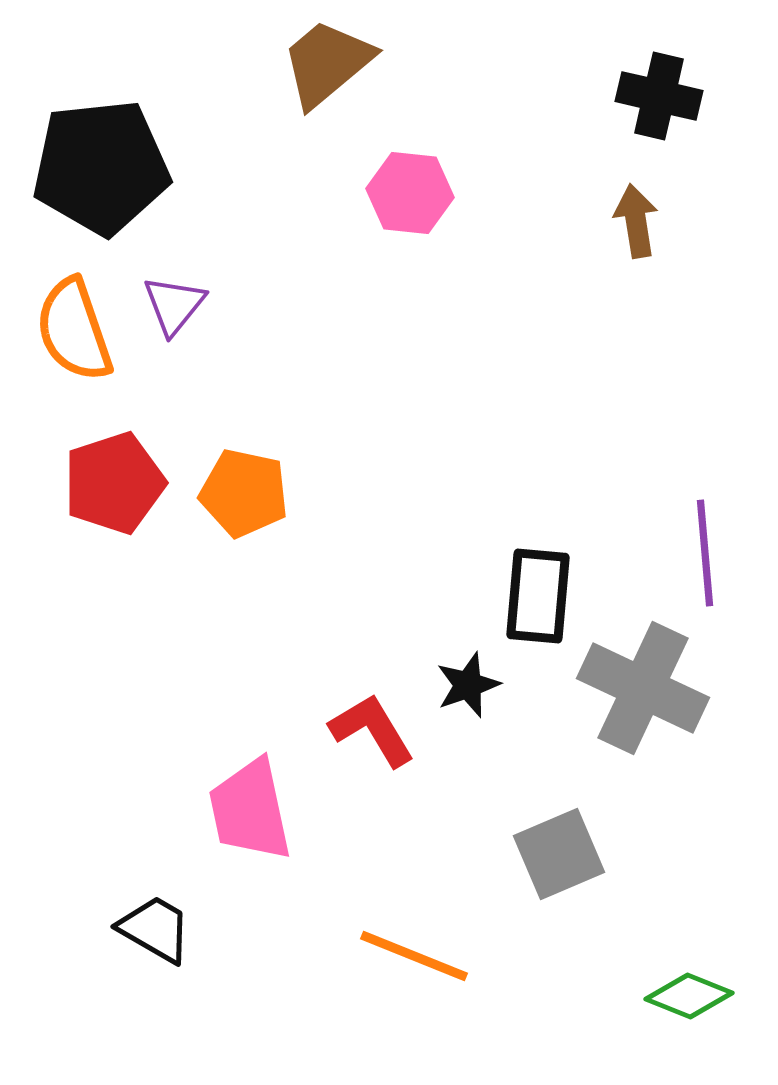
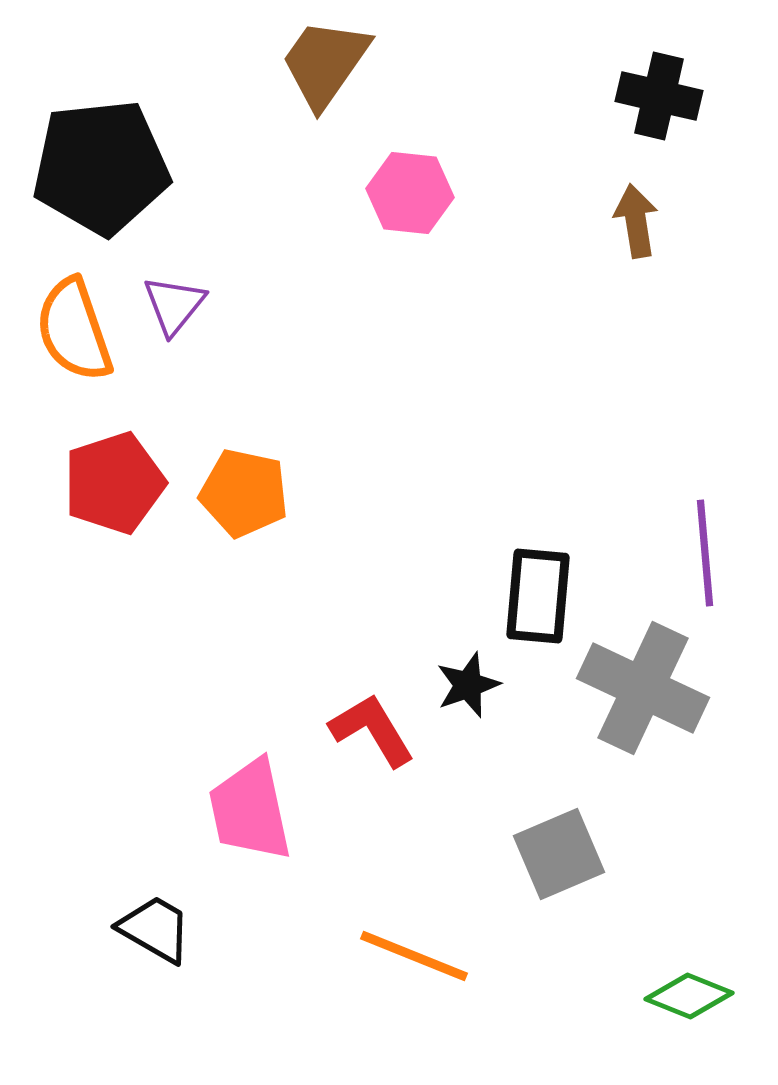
brown trapezoid: moved 2 px left; rotated 15 degrees counterclockwise
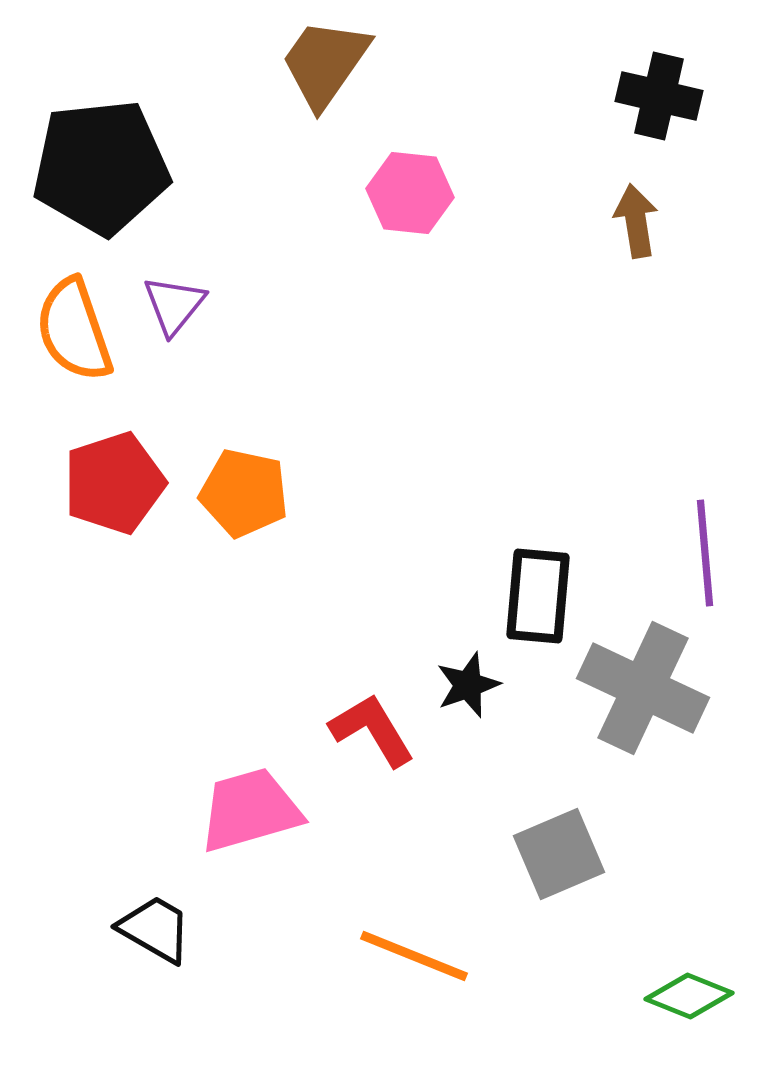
pink trapezoid: rotated 86 degrees clockwise
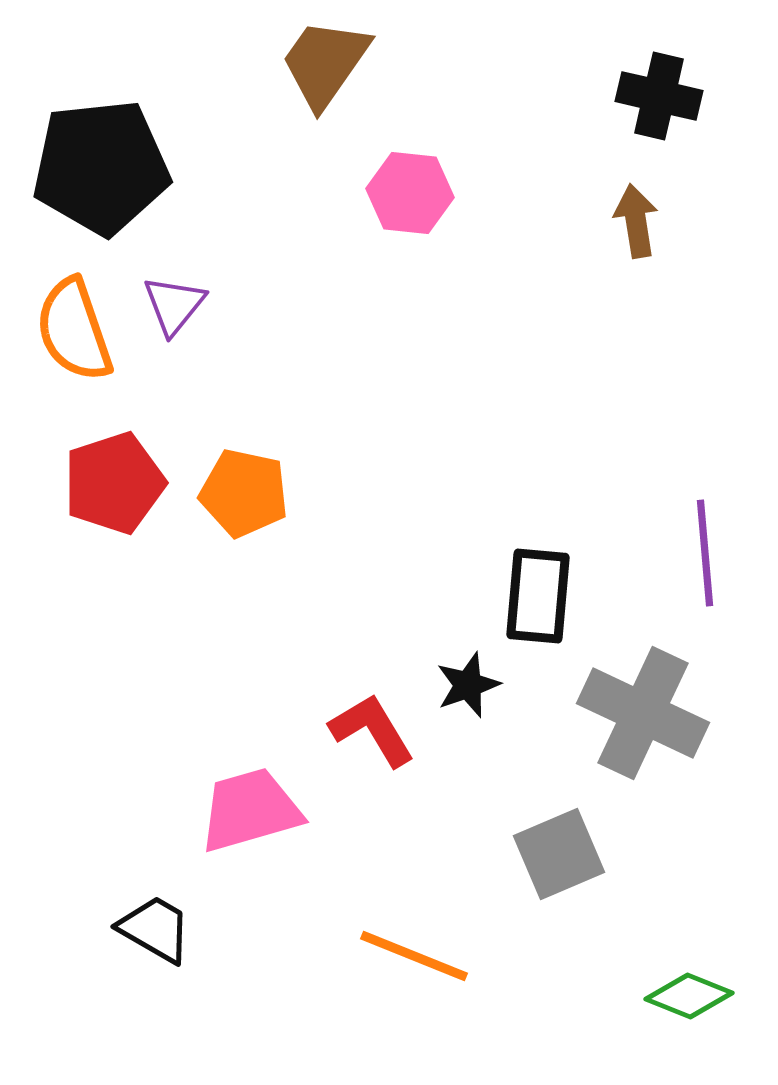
gray cross: moved 25 px down
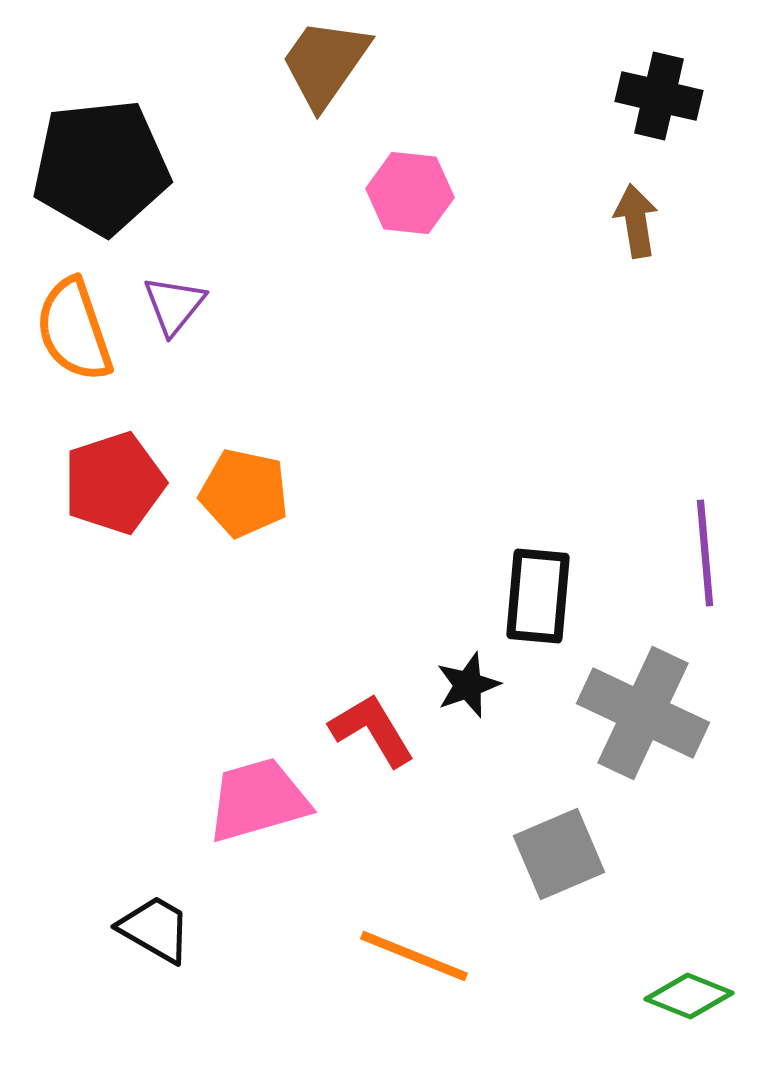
pink trapezoid: moved 8 px right, 10 px up
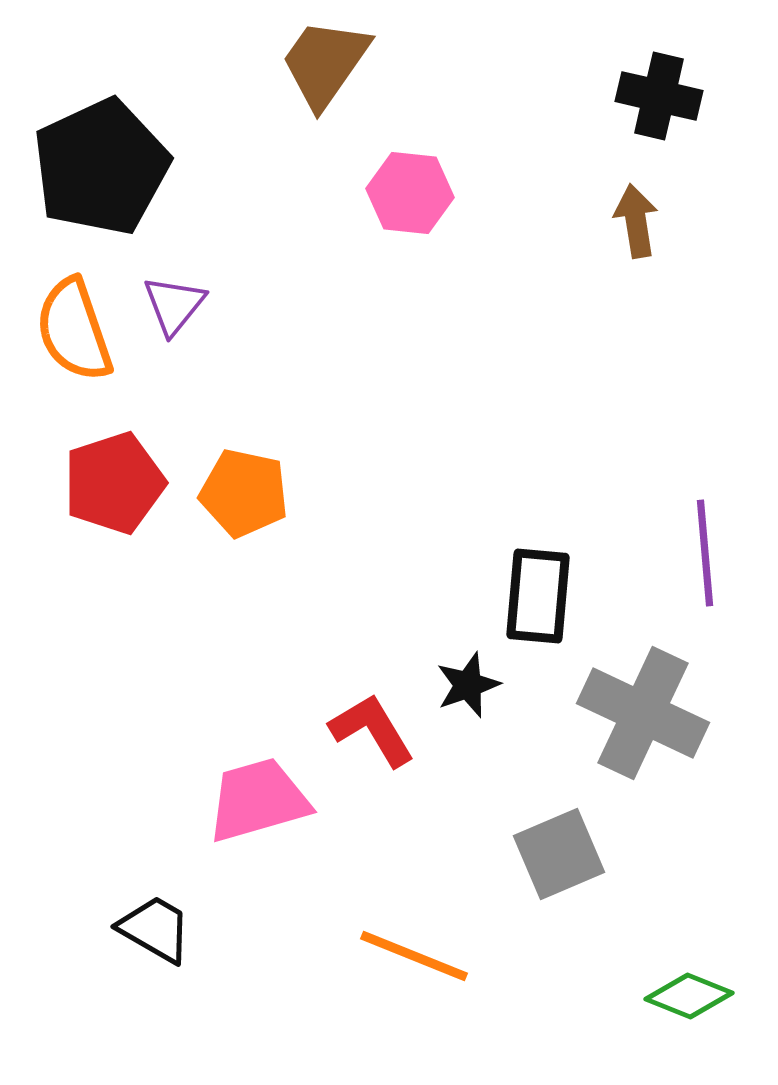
black pentagon: rotated 19 degrees counterclockwise
